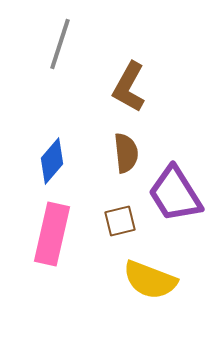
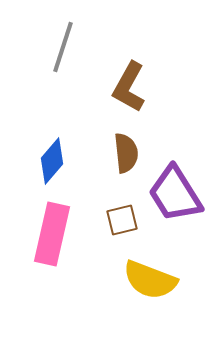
gray line: moved 3 px right, 3 px down
brown square: moved 2 px right, 1 px up
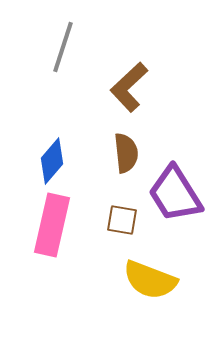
brown L-shape: rotated 18 degrees clockwise
brown square: rotated 24 degrees clockwise
pink rectangle: moved 9 px up
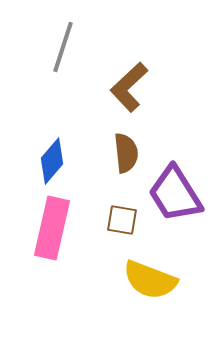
pink rectangle: moved 3 px down
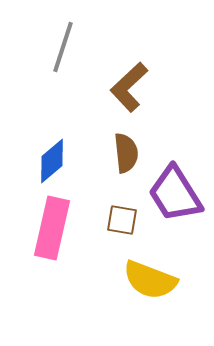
blue diamond: rotated 9 degrees clockwise
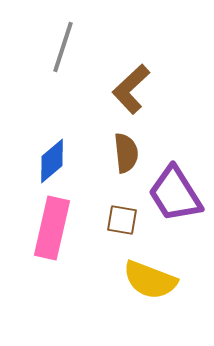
brown L-shape: moved 2 px right, 2 px down
